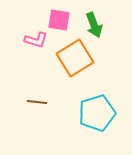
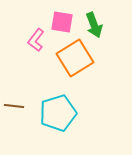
pink square: moved 3 px right, 2 px down
pink L-shape: rotated 110 degrees clockwise
brown line: moved 23 px left, 4 px down
cyan pentagon: moved 39 px left
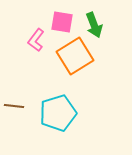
orange square: moved 2 px up
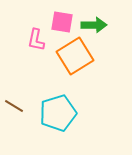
green arrow: rotated 70 degrees counterclockwise
pink L-shape: rotated 25 degrees counterclockwise
brown line: rotated 24 degrees clockwise
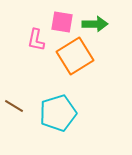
green arrow: moved 1 px right, 1 px up
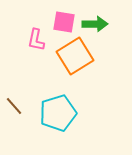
pink square: moved 2 px right
brown line: rotated 18 degrees clockwise
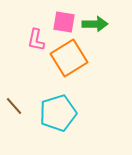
orange square: moved 6 px left, 2 px down
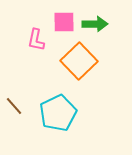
pink square: rotated 10 degrees counterclockwise
orange square: moved 10 px right, 3 px down; rotated 12 degrees counterclockwise
cyan pentagon: rotated 9 degrees counterclockwise
